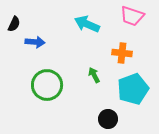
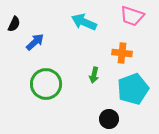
cyan arrow: moved 3 px left, 2 px up
blue arrow: rotated 48 degrees counterclockwise
green arrow: rotated 140 degrees counterclockwise
green circle: moved 1 px left, 1 px up
black circle: moved 1 px right
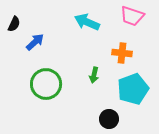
cyan arrow: moved 3 px right
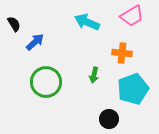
pink trapezoid: rotated 50 degrees counterclockwise
black semicircle: rotated 56 degrees counterclockwise
green circle: moved 2 px up
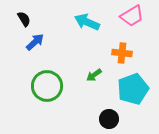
black semicircle: moved 10 px right, 5 px up
green arrow: rotated 42 degrees clockwise
green circle: moved 1 px right, 4 px down
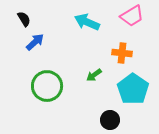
cyan pentagon: rotated 16 degrees counterclockwise
black circle: moved 1 px right, 1 px down
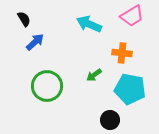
cyan arrow: moved 2 px right, 2 px down
cyan pentagon: moved 3 px left; rotated 24 degrees counterclockwise
